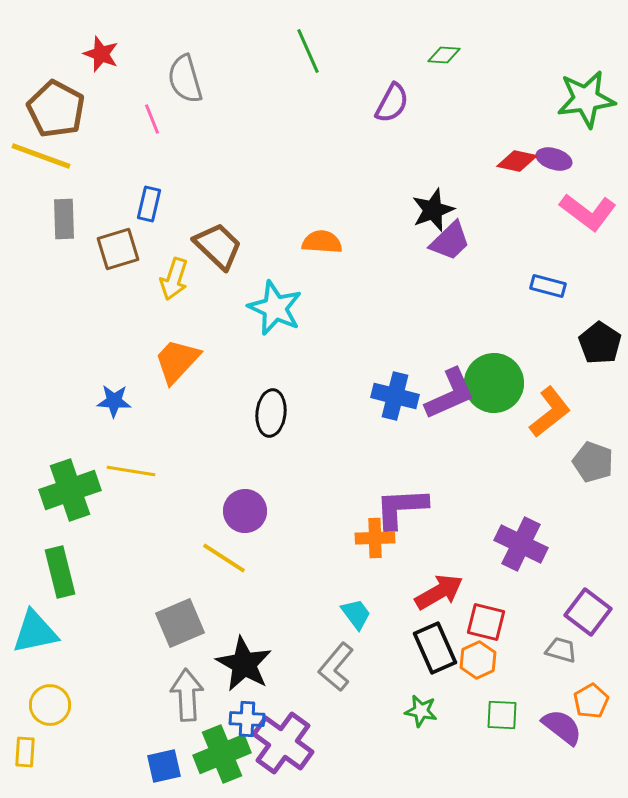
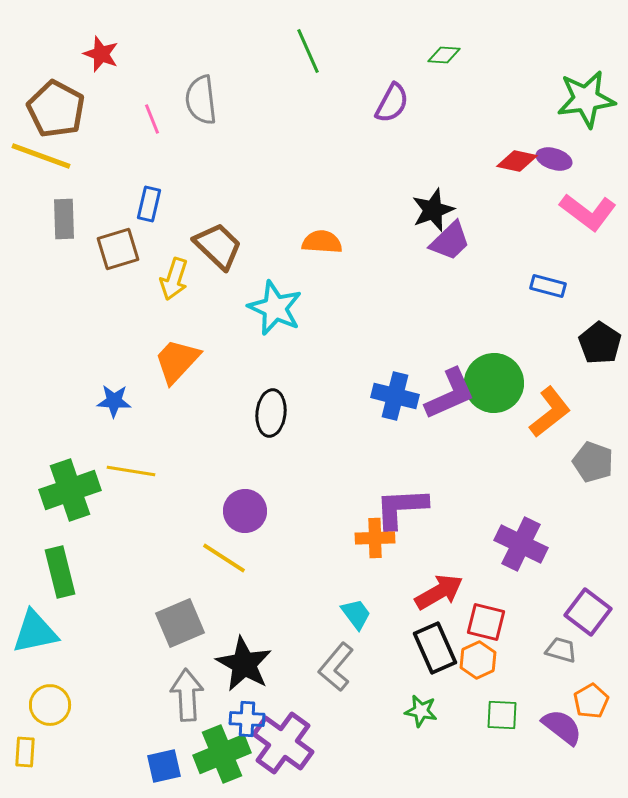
gray semicircle at (185, 79): moved 16 px right, 21 px down; rotated 9 degrees clockwise
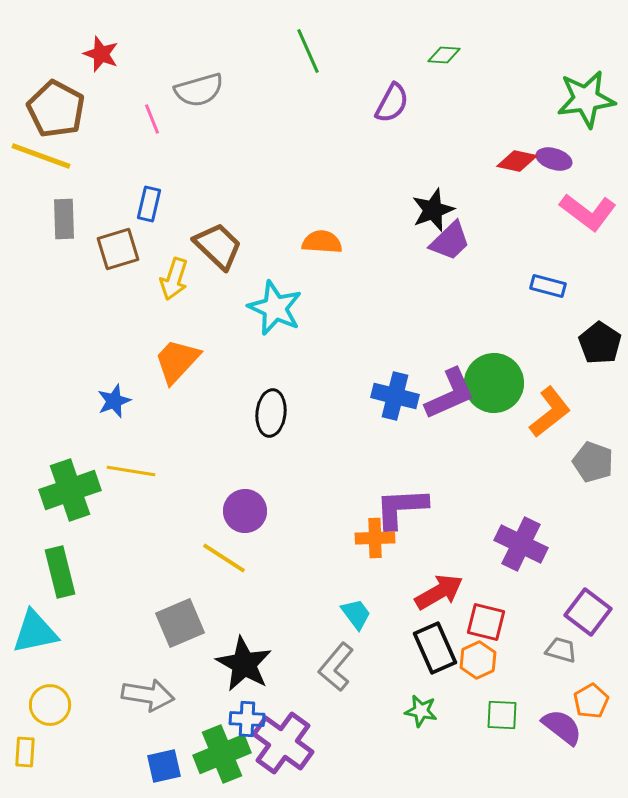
gray semicircle at (201, 100): moved 2 px left, 10 px up; rotated 99 degrees counterclockwise
blue star at (114, 401): rotated 24 degrees counterclockwise
gray arrow at (187, 695): moved 39 px left; rotated 102 degrees clockwise
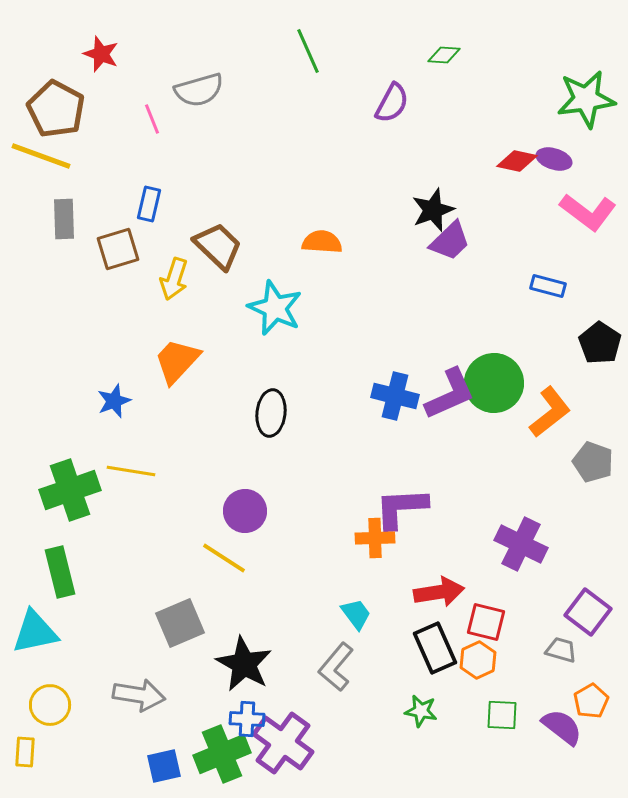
red arrow at (439, 592): rotated 21 degrees clockwise
gray arrow at (148, 695): moved 9 px left
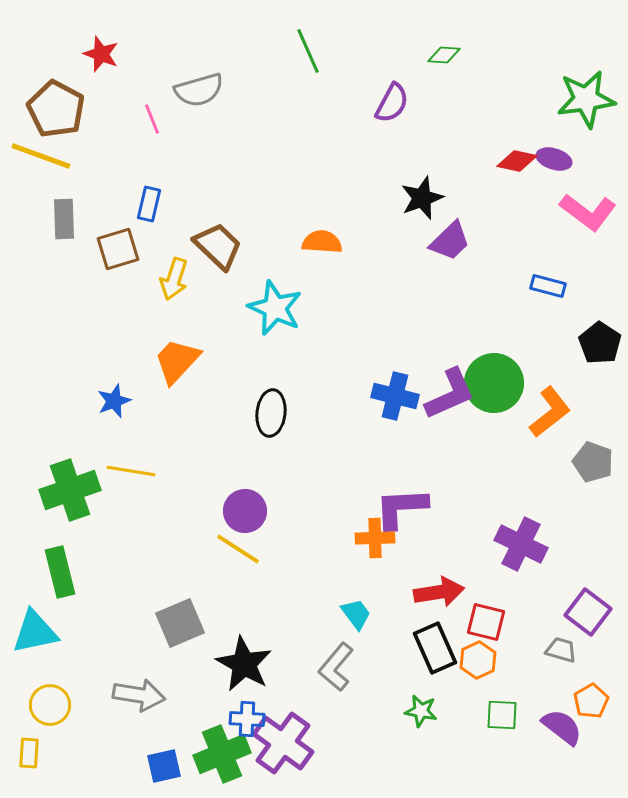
black star at (433, 210): moved 11 px left, 12 px up
yellow line at (224, 558): moved 14 px right, 9 px up
yellow rectangle at (25, 752): moved 4 px right, 1 px down
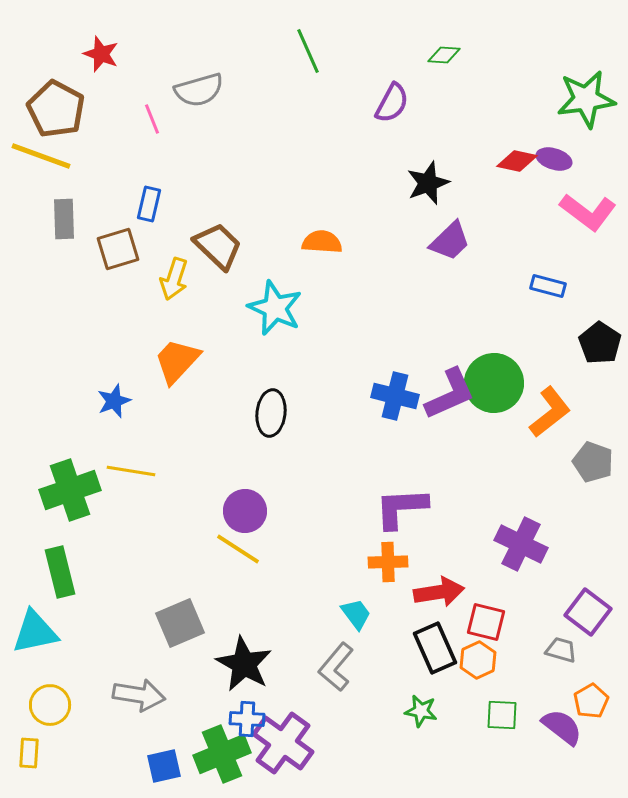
black star at (422, 198): moved 6 px right, 15 px up
orange cross at (375, 538): moved 13 px right, 24 px down
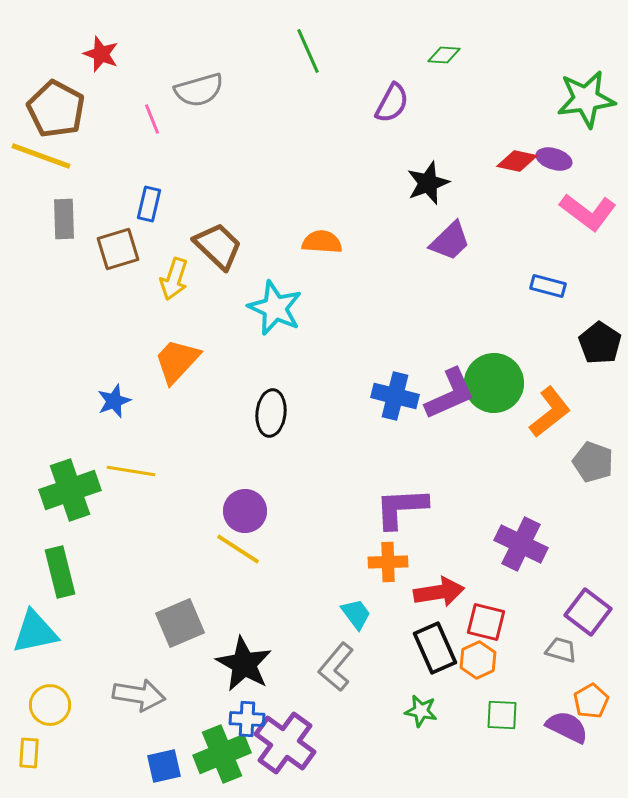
purple semicircle at (562, 727): moved 5 px right; rotated 12 degrees counterclockwise
purple cross at (283, 743): moved 2 px right
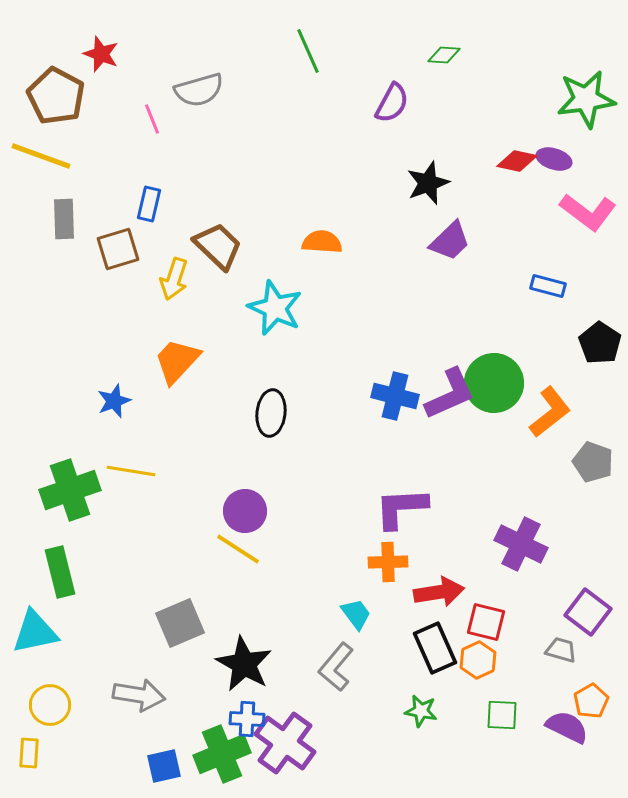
brown pentagon at (56, 109): moved 13 px up
